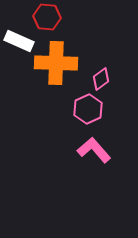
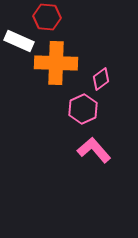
pink hexagon: moved 5 px left
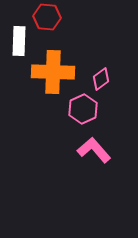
white rectangle: rotated 68 degrees clockwise
orange cross: moved 3 px left, 9 px down
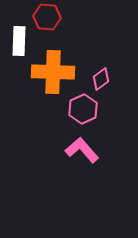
pink L-shape: moved 12 px left
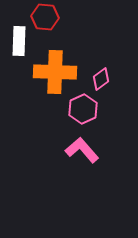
red hexagon: moved 2 px left
orange cross: moved 2 px right
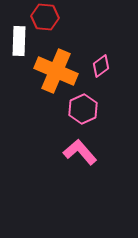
orange cross: moved 1 px right, 1 px up; rotated 21 degrees clockwise
pink diamond: moved 13 px up
pink L-shape: moved 2 px left, 2 px down
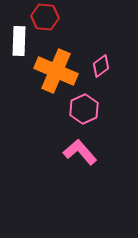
pink hexagon: moved 1 px right
